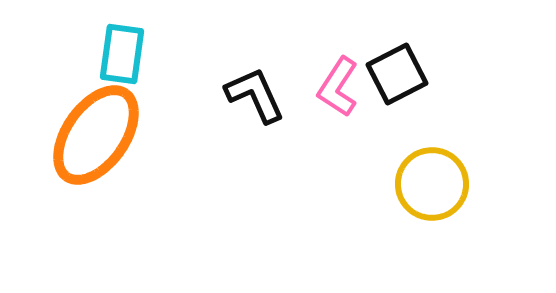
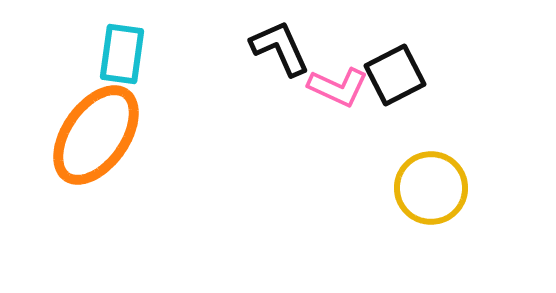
black square: moved 2 px left, 1 px down
pink L-shape: rotated 98 degrees counterclockwise
black L-shape: moved 25 px right, 47 px up
yellow circle: moved 1 px left, 4 px down
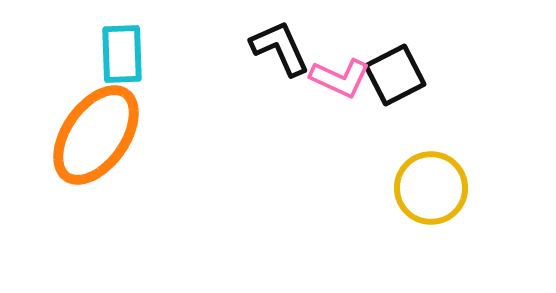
cyan rectangle: rotated 10 degrees counterclockwise
pink L-shape: moved 2 px right, 9 px up
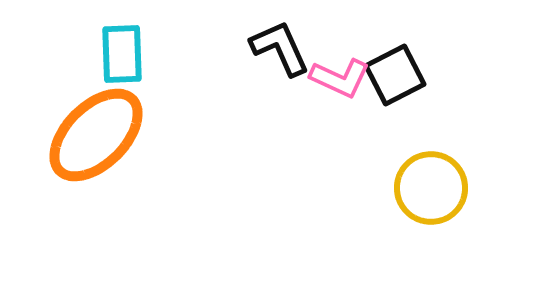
orange ellipse: rotated 10 degrees clockwise
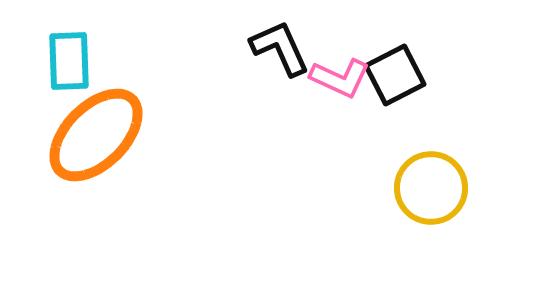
cyan rectangle: moved 53 px left, 7 px down
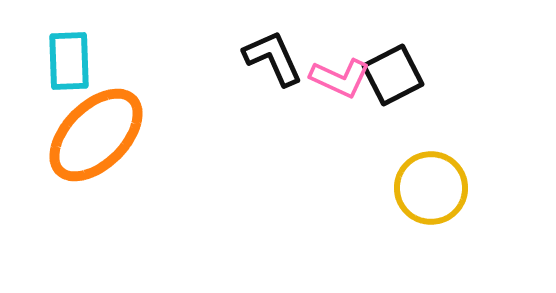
black L-shape: moved 7 px left, 10 px down
black square: moved 2 px left
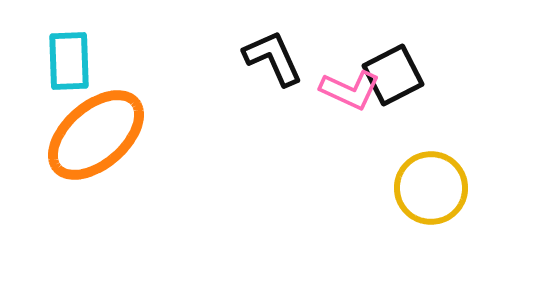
pink L-shape: moved 10 px right, 12 px down
orange ellipse: rotated 4 degrees clockwise
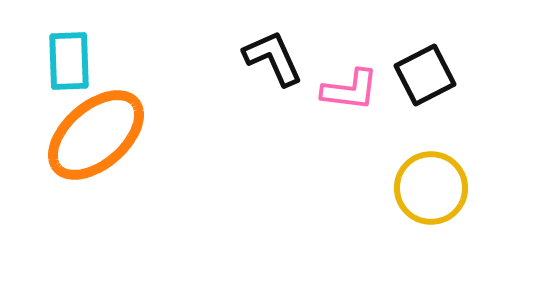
black square: moved 32 px right
pink L-shape: rotated 18 degrees counterclockwise
